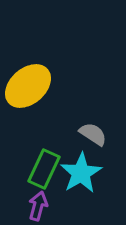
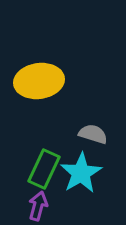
yellow ellipse: moved 11 px right, 5 px up; rotated 33 degrees clockwise
gray semicircle: rotated 16 degrees counterclockwise
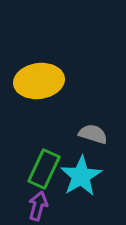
cyan star: moved 3 px down
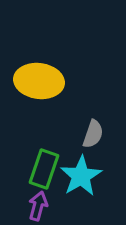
yellow ellipse: rotated 15 degrees clockwise
gray semicircle: rotated 92 degrees clockwise
green rectangle: rotated 6 degrees counterclockwise
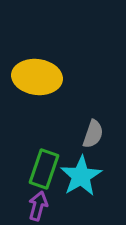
yellow ellipse: moved 2 px left, 4 px up
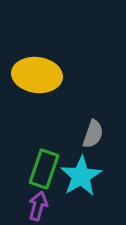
yellow ellipse: moved 2 px up
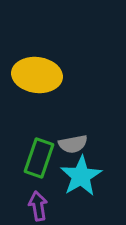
gray semicircle: moved 20 px left, 10 px down; rotated 60 degrees clockwise
green rectangle: moved 5 px left, 11 px up
purple arrow: rotated 24 degrees counterclockwise
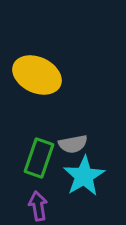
yellow ellipse: rotated 18 degrees clockwise
cyan star: moved 3 px right
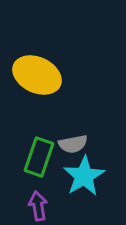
green rectangle: moved 1 px up
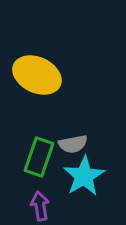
purple arrow: moved 2 px right
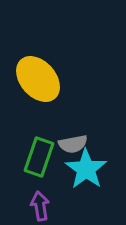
yellow ellipse: moved 1 px right, 4 px down; rotated 24 degrees clockwise
cyan star: moved 2 px right, 7 px up; rotated 6 degrees counterclockwise
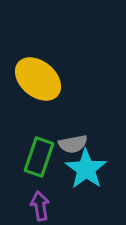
yellow ellipse: rotated 9 degrees counterclockwise
